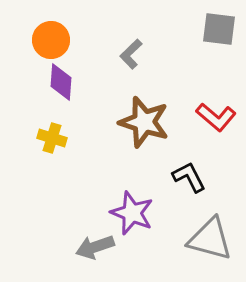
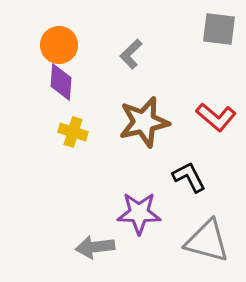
orange circle: moved 8 px right, 5 px down
brown star: rotated 30 degrees counterclockwise
yellow cross: moved 21 px right, 6 px up
purple star: moved 7 px right; rotated 21 degrees counterclockwise
gray triangle: moved 3 px left, 2 px down
gray arrow: rotated 12 degrees clockwise
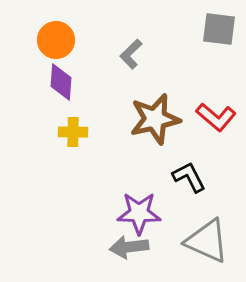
orange circle: moved 3 px left, 5 px up
brown star: moved 11 px right, 3 px up
yellow cross: rotated 16 degrees counterclockwise
gray triangle: rotated 9 degrees clockwise
gray arrow: moved 34 px right
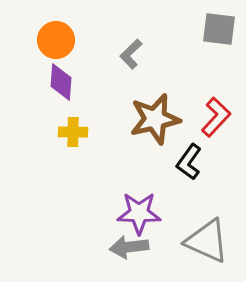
red L-shape: rotated 87 degrees counterclockwise
black L-shape: moved 15 px up; rotated 117 degrees counterclockwise
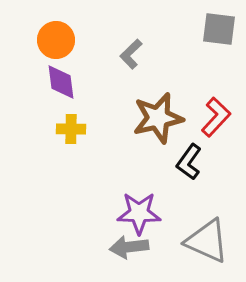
purple diamond: rotated 12 degrees counterclockwise
brown star: moved 3 px right, 1 px up
yellow cross: moved 2 px left, 3 px up
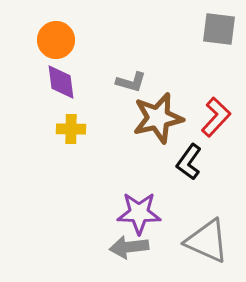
gray L-shape: moved 28 px down; rotated 120 degrees counterclockwise
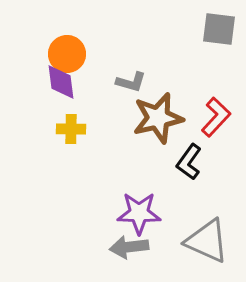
orange circle: moved 11 px right, 14 px down
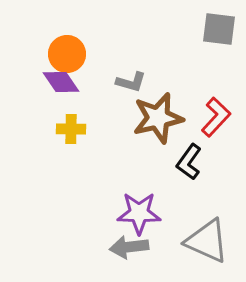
purple diamond: rotated 27 degrees counterclockwise
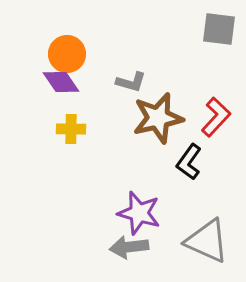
purple star: rotated 15 degrees clockwise
